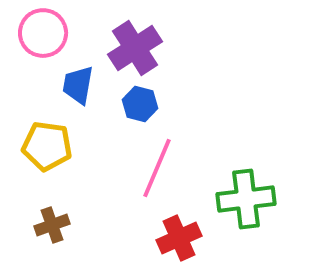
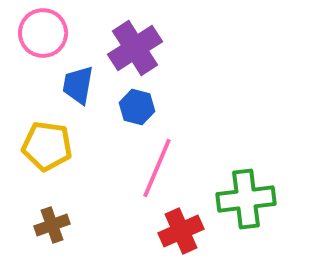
blue hexagon: moved 3 px left, 3 px down
red cross: moved 2 px right, 7 px up
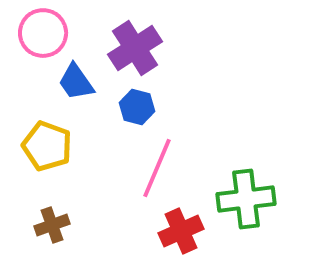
blue trapezoid: moved 2 px left, 3 px up; rotated 45 degrees counterclockwise
yellow pentagon: rotated 12 degrees clockwise
